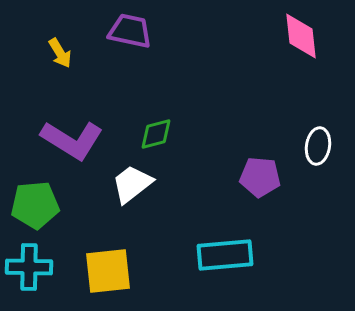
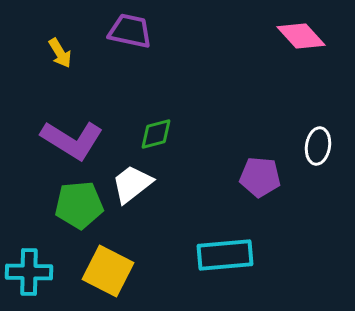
pink diamond: rotated 36 degrees counterclockwise
green pentagon: moved 44 px right
cyan cross: moved 5 px down
yellow square: rotated 33 degrees clockwise
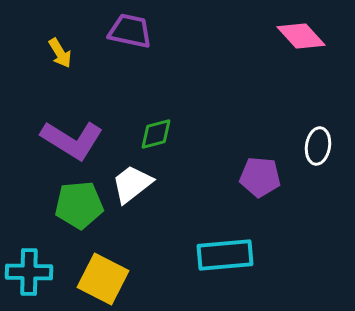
yellow square: moved 5 px left, 8 px down
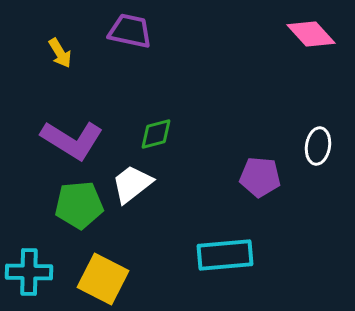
pink diamond: moved 10 px right, 2 px up
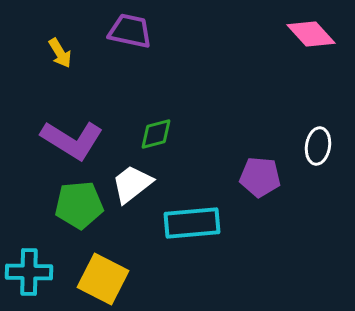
cyan rectangle: moved 33 px left, 32 px up
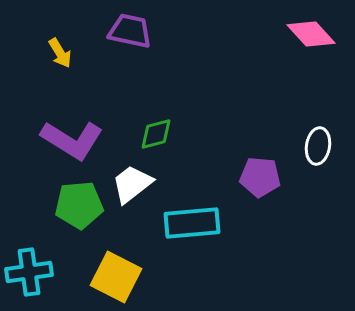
cyan cross: rotated 9 degrees counterclockwise
yellow square: moved 13 px right, 2 px up
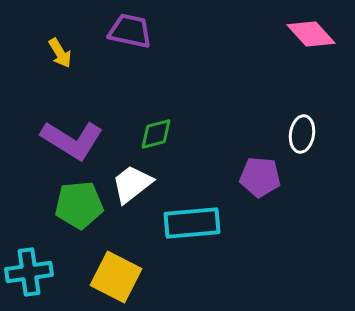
white ellipse: moved 16 px left, 12 px up
